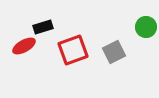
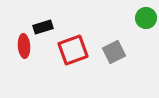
green circle: moved 9 px up
red ellipse: rotated 65 degrees counterclockwise
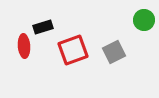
green circle: moved 2 px left, 2 px down
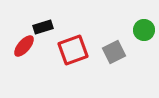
green circle: moved 10 px down
red ellipse: rotated 45 degrees clockwise
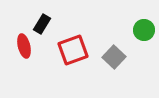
black rectangle: moved 1 px left, 3 px up; rotated 42 degrees counterclockwise
red ellipse: rotated 55 degrees counterclockwise
gray square: moved 5 px down; rotated 20 degrees counterclockwise
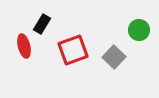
green circle: moved 5 px left
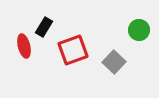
black rectangle: moved 2 px right, 3 px down
gray square: moved 5 px down
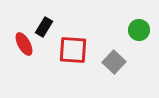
red ellipse: moved 2 px up; rotated 15 degrees counterclockwise
red square: rotated 24 degrees clockwise
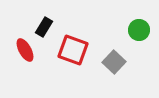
red ellipse: moved 1 px right, 6 px down
red square: rotated 16 degrees clockwise
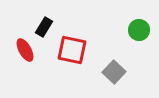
red square: moved 1 px left; rotated 8 degrees counterclockwise
gray square: moved 10 px down
